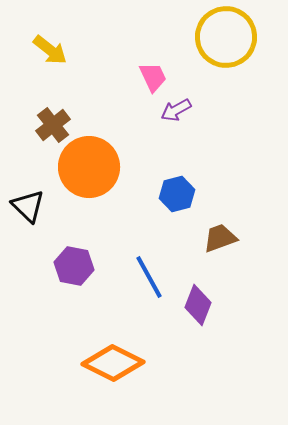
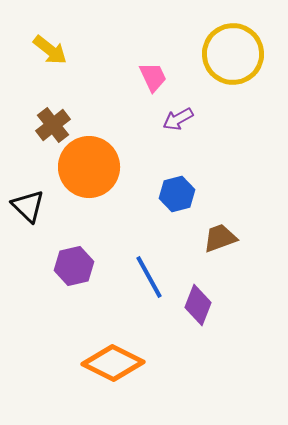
yellow circle: moved 7 px right, 17 px down
purple arrow: moved 2 px right, 9 px down
purple hexagon: rotated 24 degrees counterclockwise
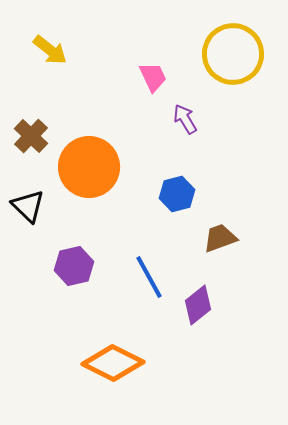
purple arrow: moved 7 px right; rotated 88 degrees clockwise
brown cross: moved 22 px left, 11 px down; rotated 8 degrees counterclockwise
purple diamond: rotated 30 degrees clockwise
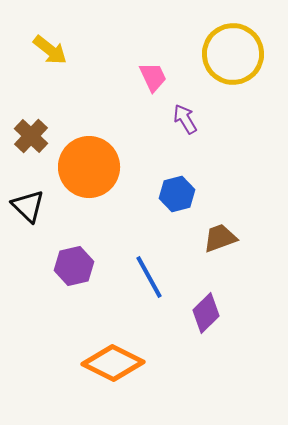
purple diamond: moved 8 px right, 8 px down; rotated 6 degrees counterclockwise
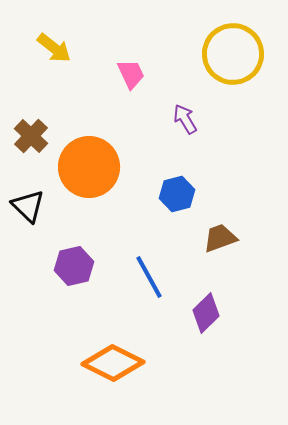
yellow arrow: moved 4 px right, 2 px up
pink trapezoid: moved 22 px left, 3 px up
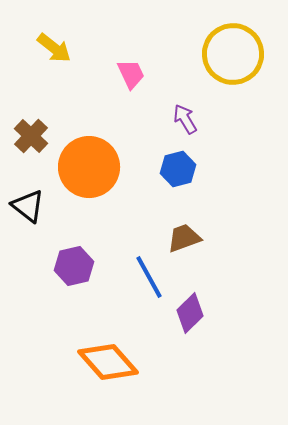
blue hexagon: moved 1 px right, 25 px up
black triangle: rotated 6 degrees counterclockwise
brown trapezoid: moved 36 px left
purple diamond: moved 16 px left
orange diamond: moved 5 px left, 1 px up; rotated 22 degrees clockwise
